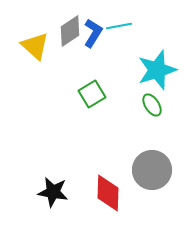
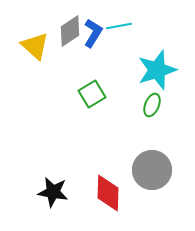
green ellipse: rotated 55 degrees clockwise
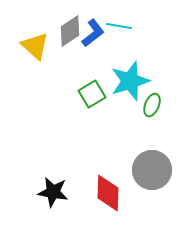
cyan line: rotated 20 degrees clockwise
blue L-shape: rotated 20 degrees clockwise
cyan star: moved 27 px left, 11 px down
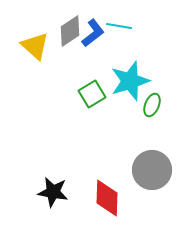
red diamond: moved 1 px left, 5 px down
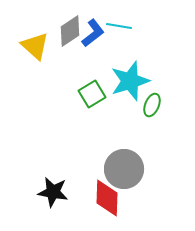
gray circle: moved 28 px left, 1 px up
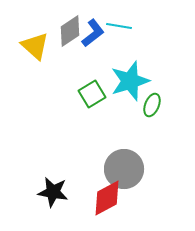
red diamond: rotated 60 degrees clockwise
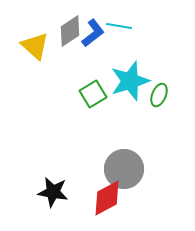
green square: moved 1 px right
green ellipse: moved 7 px right, 10 px up
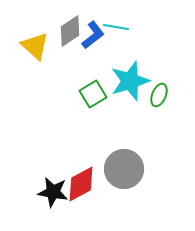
cyan line: moved 3 px left, 1 px down
blue L-shape: moved 2 px down
red diamond: moved 26 px left, 14 px up
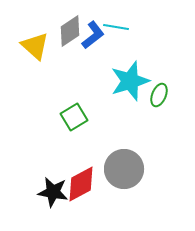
green square: moved 19 px left, 23 px down
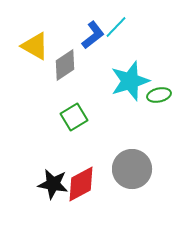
cyan line: rotated 55 degrees counterclockwise
gray diamond: moved 5 px left, 34 px down
yellow triangle: rotated 12 degrees counterclockwise
green ellipse: rotated 55 degrees clockwise
gray circle: moved 8 px right
black star: moved 8 px up
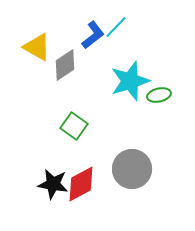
yellow triangle: moved 2 px right, 1 px down
green square: moved 9 px down; rotated 24 degrees counterclockwise
